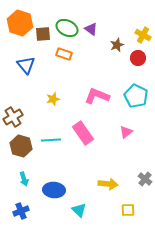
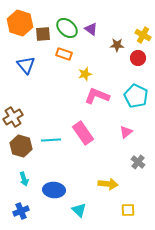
green ellipse: rotated 15 degrees clockwise
brown star: rotated 24 degrees clockwise
yellow star: moved 32 px right, 25 px up
gray cross: moved 7 px left, 17 px up
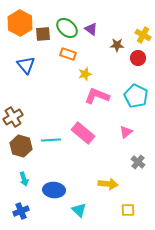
orange hexagon: rotated 10 degrees clockwise
orange rectangle: moved 4 px right
pink rectangle: rotated 15 degrees counterclockwise
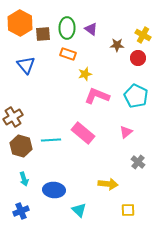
green ellipse: rotated 50 degrees clockwise
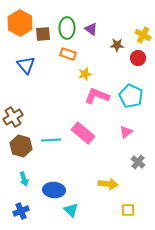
cyan pentagon: moved 5 px left
cyan triangle: moved 8 px left
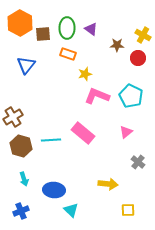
blue triangle: rotated 18 degrees clockwise
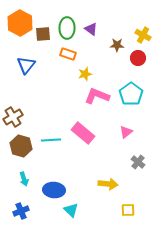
cyan pentagon: moved 2 px up; rotated 10 degrees clockwise
